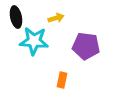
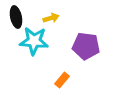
yellow arrow: moved 5 px left
orange rectangle: rotated 28 degrees clockwise
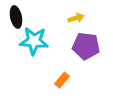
yellow arrow: moved 25 px right
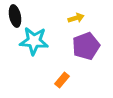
black ellipse: moved 1 px left, 1 px up
purple pentagon: rotated 28 degrees counterclockwise
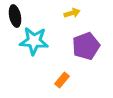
yellow arrow: moved 4 px left, 5 px up
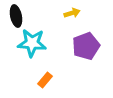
black ellipse: moved 1 px right
cyan star: moved 2 px left, 2 px down
orange rectangle: moved 17 px left
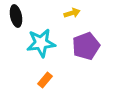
cyan star: moved 9 px right; rotated 12 degrees counterclockwise
